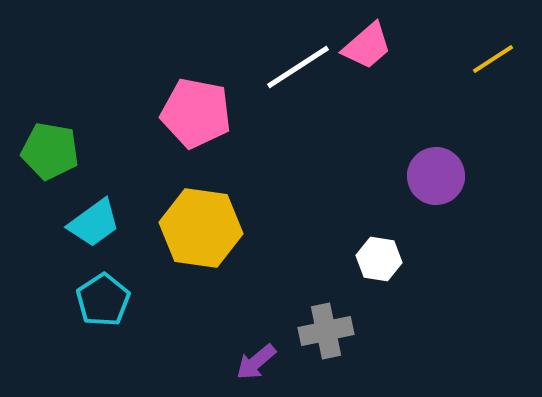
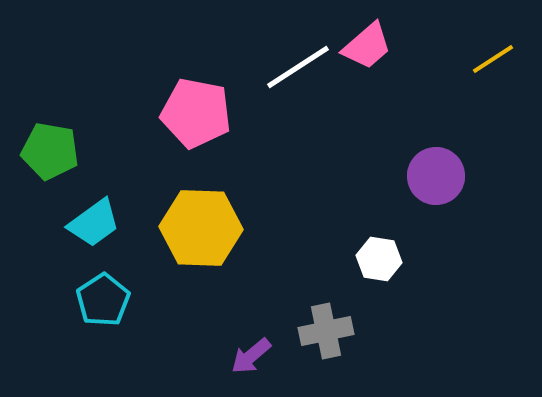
yellow hexagon: rotated 6 degrees counterclockwise
purple arrow: moved 5 px left, 6 px up
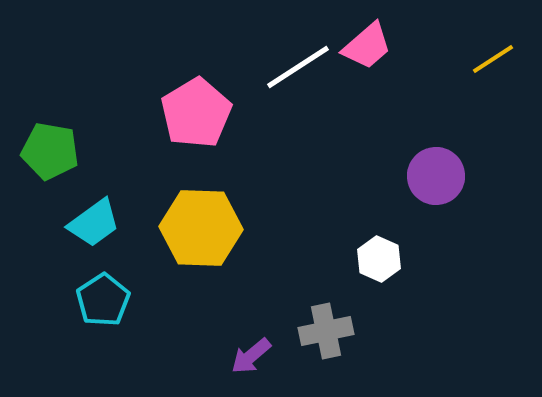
pink pentagon: rotated 30 degrees clockwise
white hexagon: rotated 15 degrees clockwise
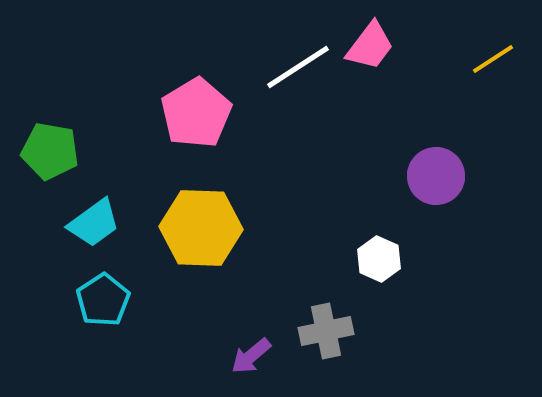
pink trapezoid: moved 3 px right; rotated 12 degrees counterclockwise
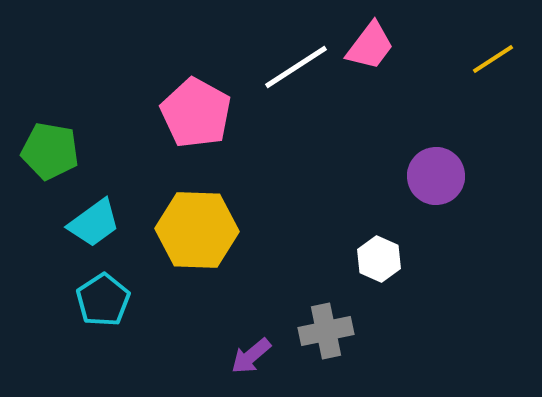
white line: moved 2 px left
pink pentagon: rotated 12 degrees counterclockwise
yellow hexagon: moved 4 px left, 2 px down
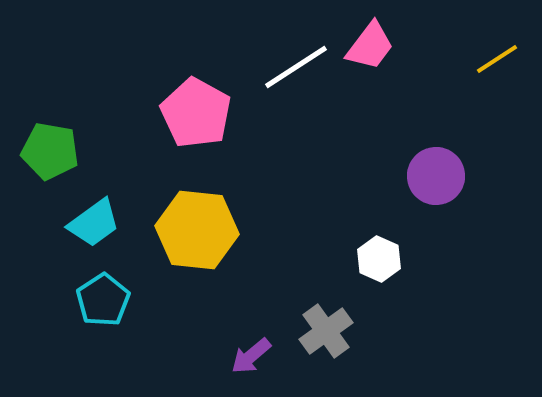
yellow line: moved 4 px right
yellow hexagon: rotated 4 degrees clockwise
gray cross: rotated 24 degrees counterclockwise
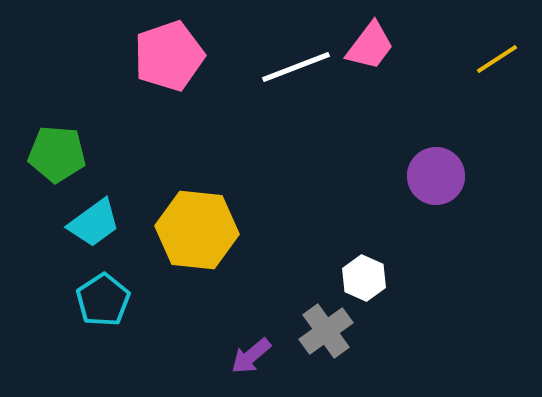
white line: rotated 12 degrees clockwise
pink pentagon: moved 27 px left, 57 px up; rotated 24 degrees clockwise
green pentagon: moved 7 px right, 3 px down; rotated 6 degrees counterclockwise
white hexagon: moved 15 px left, 19 px down
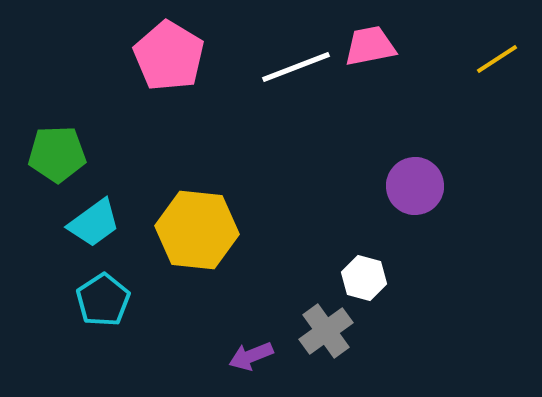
pink trapezoid: rotated 138 degrees counterclockwise
pink pentagon: rotated 22 degrees counterclockwise
green pentagon: rotated 6 degrees counterclockwise
purple circle: moved 21 px left, 10 px down
white hexagon: rotated 9 degrees counterclockwise
purple arrow: rotated 18 degrees clockwise
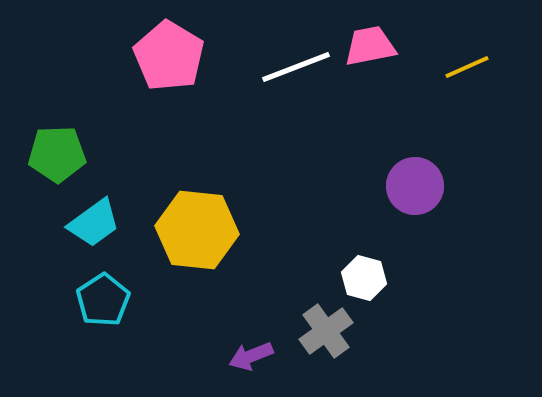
yellow line: moved 30 px left, 8 px down; rotated 9 degrees clockwise
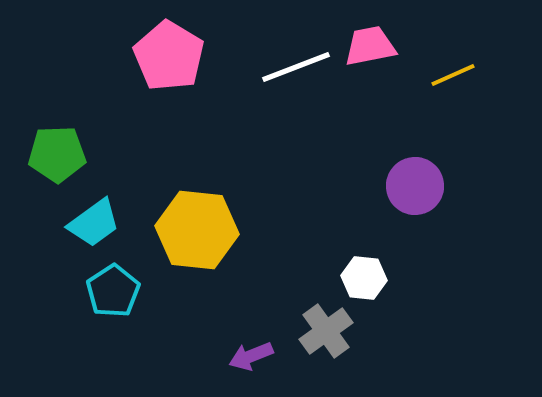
yellow line: moved 14 px left, 8 px down
white hexagon: rotated 9 degrees counterclockwise
cyan pentagon: moved 10 px right, 9 px up
